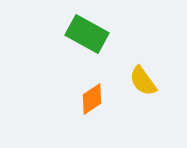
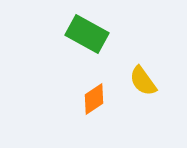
orange diamond: moved 2 px right
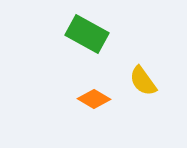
orange diamond: rotated 64 degrees clockwise
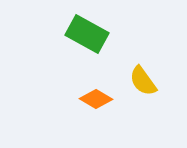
orange diamond: moved 2 px right
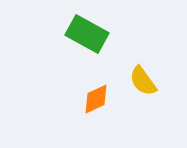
orange diamond: rotated 56 degrees counterclockwise
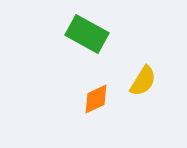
yellow semicircle: rotated 112 degrees counterclockwise
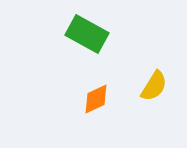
yellow semicircle: moved 11 px right, 5 px down
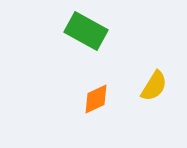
green rectangle: moved 1 px left, 3 px up
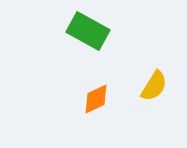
green rectangle: moved 2 px right
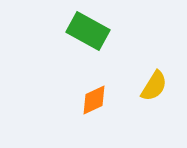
orange diamond: moved 2 px left, 1 px down
